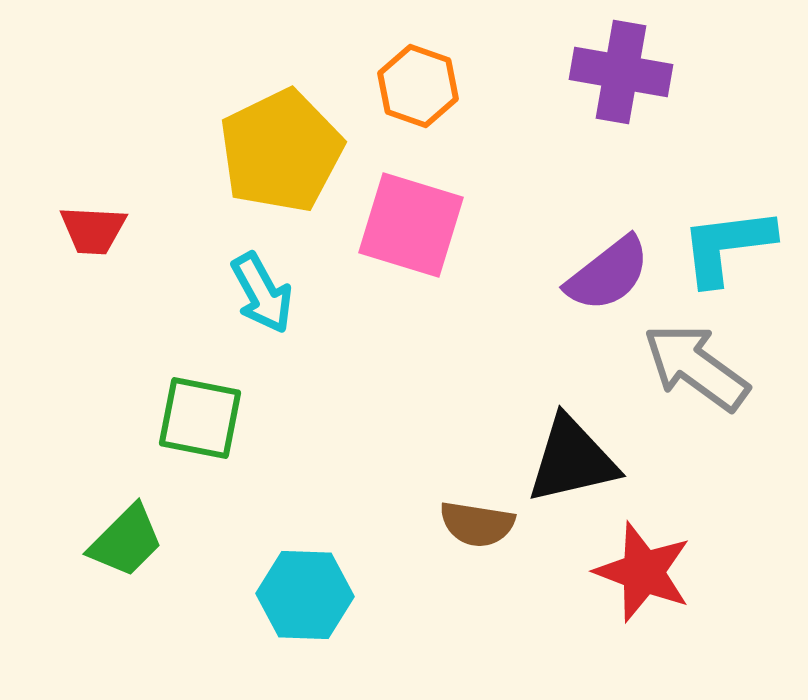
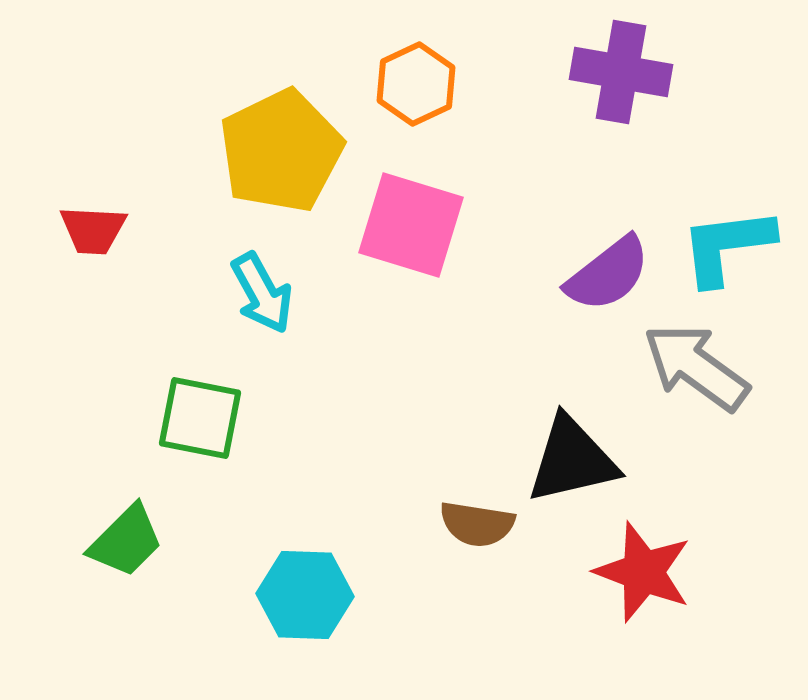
orange hexagon: moved 2 px left, 2 px up; rotated 16 degrees clockwise
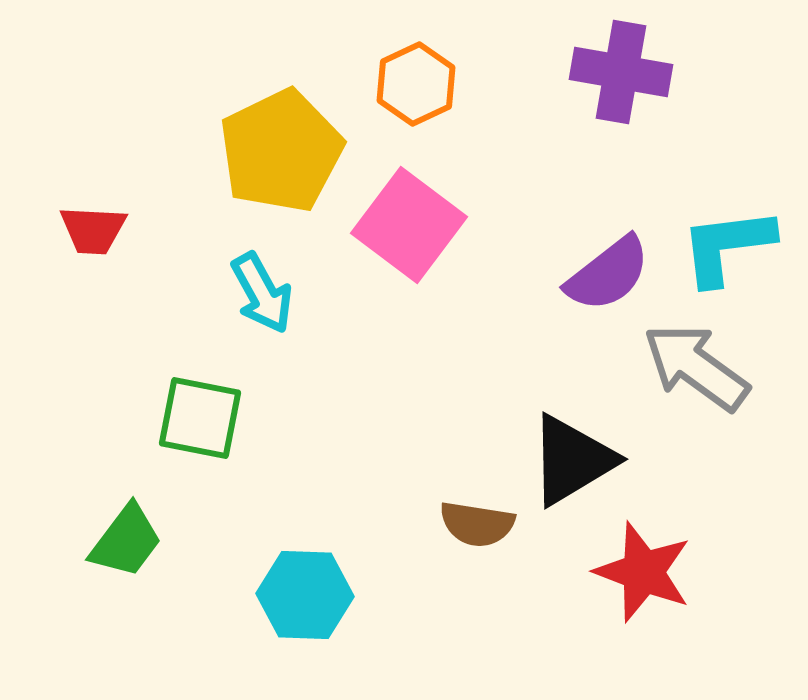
pink square: moved 2 px left; rotated 20 degrees clockwise
black triangle: rotated 18 degrees counterclockwise
green trapezoid: rotated 8 degrees counterclockwise
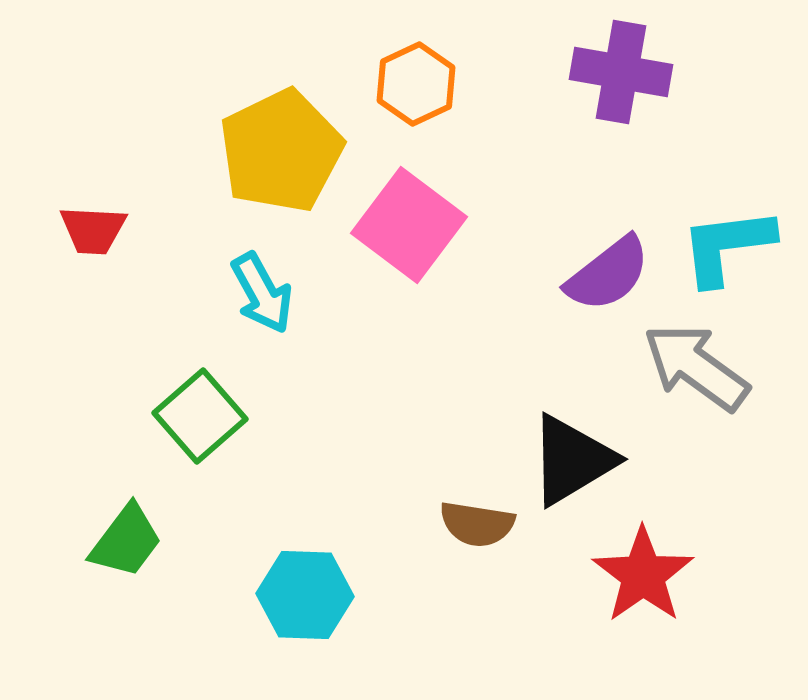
green square: moved 2 px up; rotated 38 degrees clockwise
red star: moved 3 px down; rotated 16 degrees clockwise
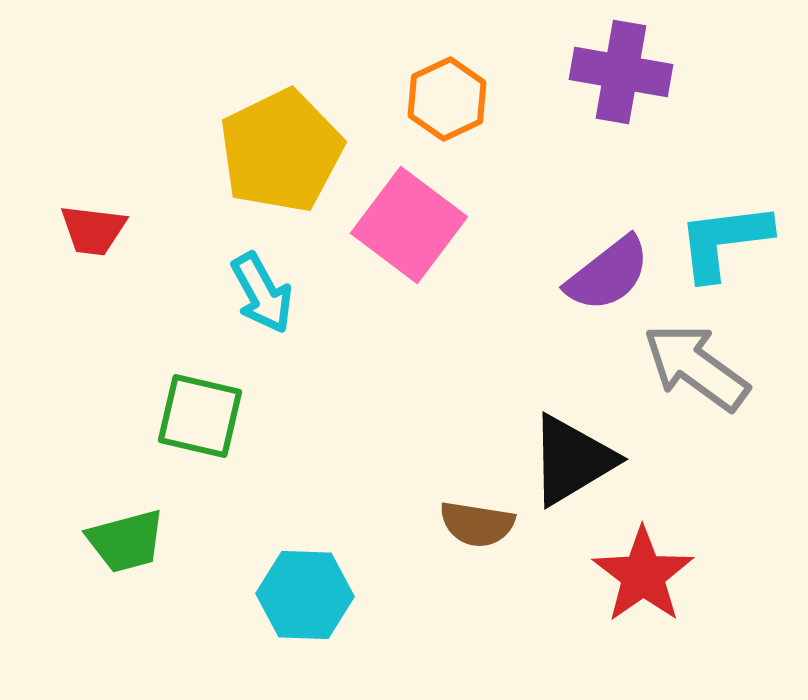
orange hexagon: moved 31 px right, 15 px down
red trapezoid: rotated 4 degrees clockwise
cyan L-shape: moved 3 px left, 5 px up
green square: rotated 36 degrees counterclockwise
green trapezoid: rotated 38 degrees clockwise
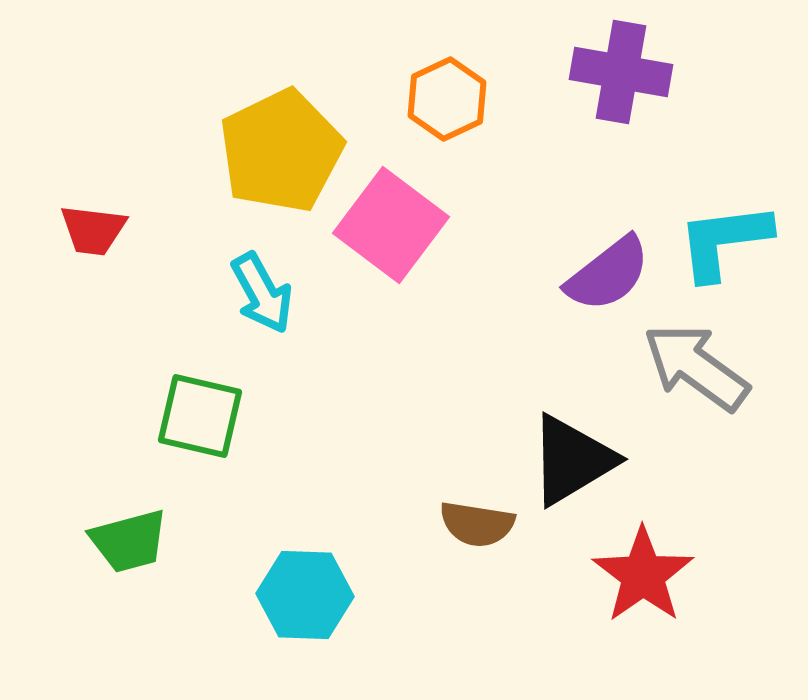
pink square: moved 18 px left
green trapezoid: moved 3 px right
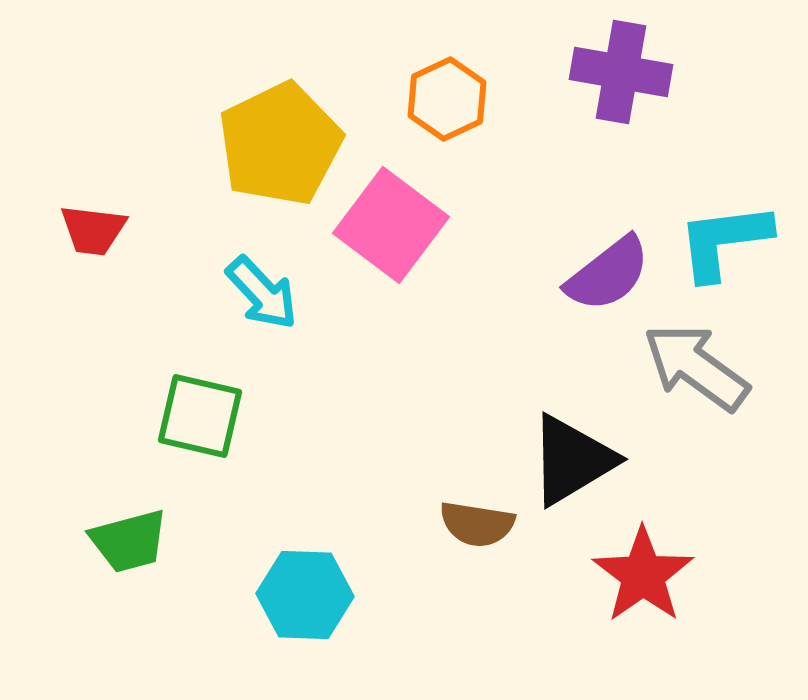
yellow pentagon: moved 1 px left, 7 px up
cyan arrow: rotated 14 degrees counterclockwise
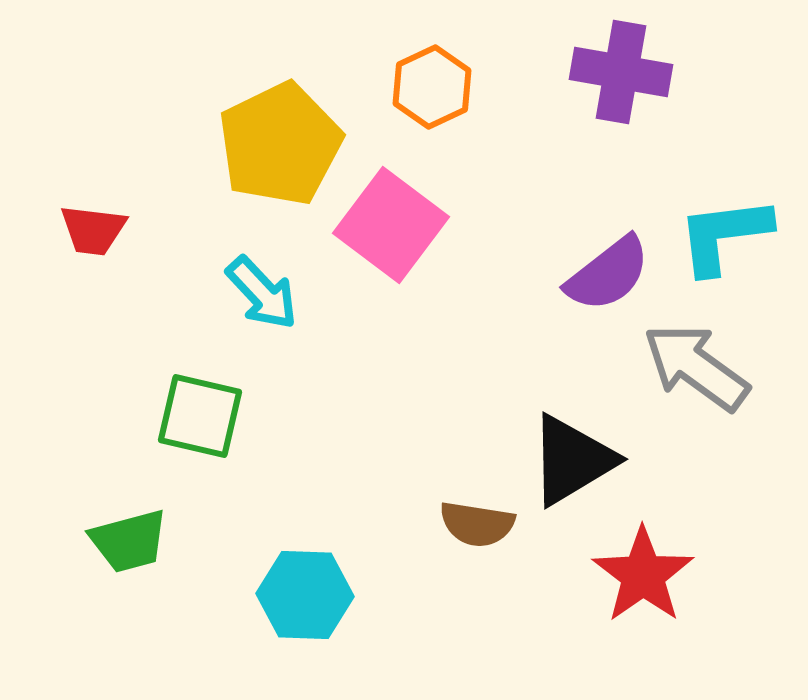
orange hexagon: moved 15 px left, 12 px up
cyan L-shape: moved 6 px up
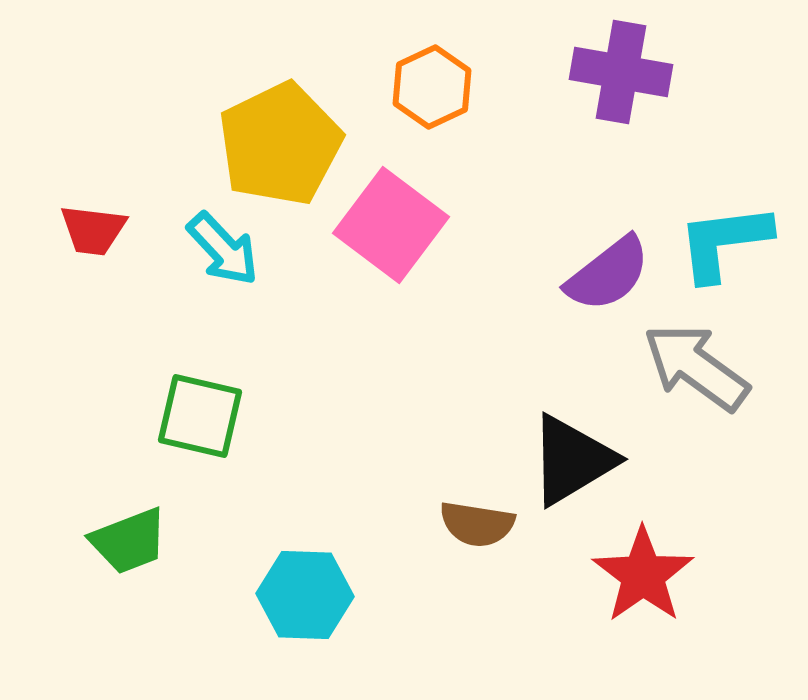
cyan L-shape: moved 7 px down
cyan arrow: moved 39 px left, 44 px up
green trapezoid: rotated 6 degrees counterclockwise
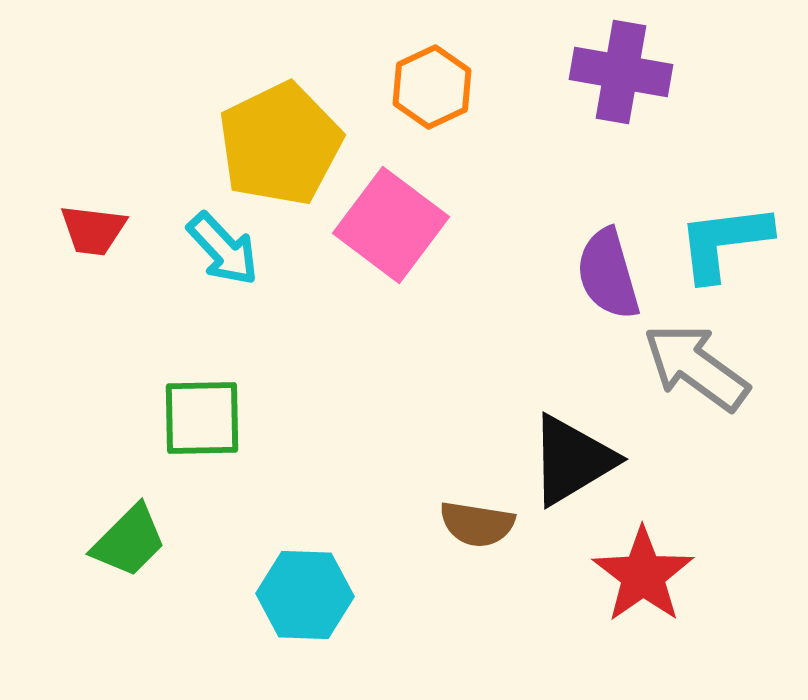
purple semicircle: rotated 112 degrees clockwise
green square: moved 2 px right, 2 px down; rotated 14 degrees counterclockwise
green trapezoid: rotated 24 degrees counterclockwise
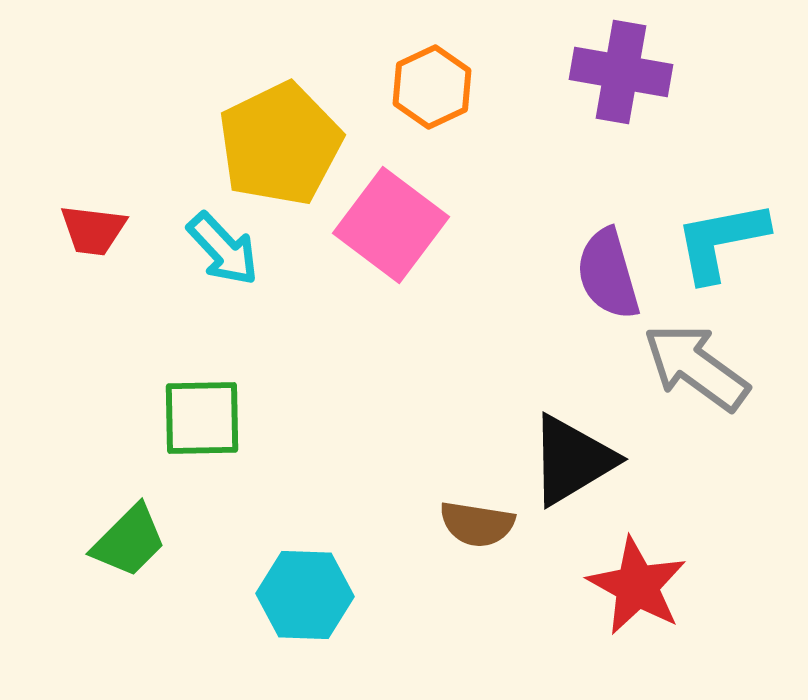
cyan L-shape: moved 3 px left, 1 px up; rotated 4 degrees counterclockwise
red star: moved 6 px left, 11 px down; rotated 8 degrees counterclockwise
